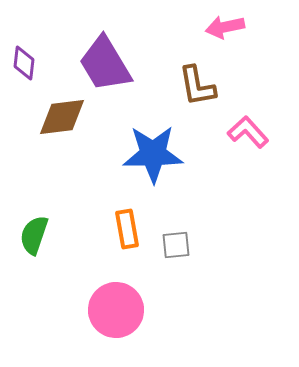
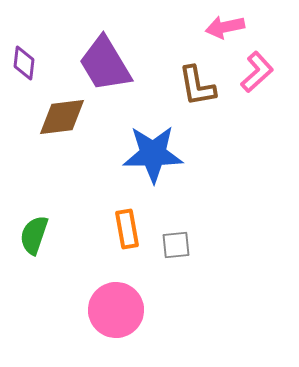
pink L-shape: moved 9 px right, 60 px up; rotated 90 degrees clockwise
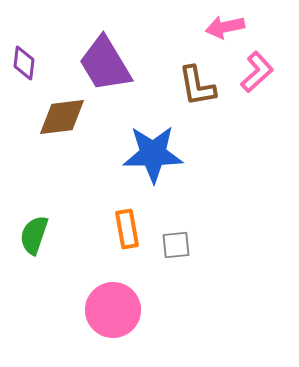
pink circle: moved 3 px left
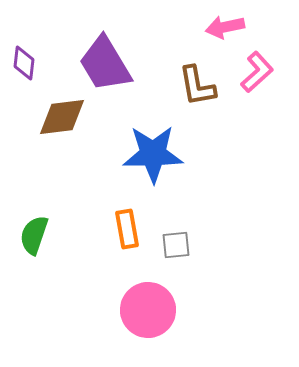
pink circle: moved 35 px right
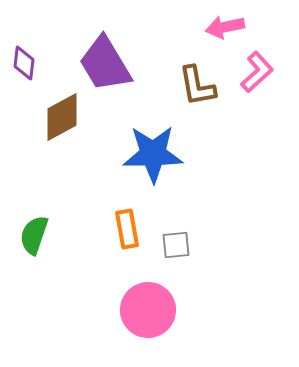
brown diamond: rotated 21 degrees counterclockwise
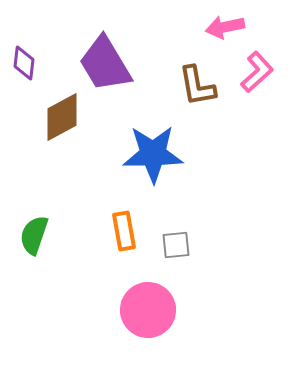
orange rectangle: moved 3 px left, 2 px down
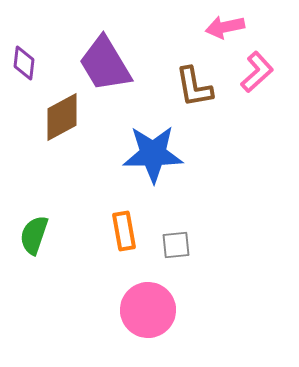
brown L-shape: moved 3 px left, 1 px down
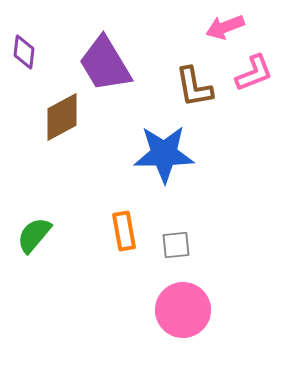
pink arrow: rotated 9 degrees counterclockwise
purple diamond: moved 11 px up
pink L-shape: moved 3 px left, 1 px down; rotated 21 degrees clockwise
blue star: moved 11 px right
green semicircle: rotated 21 degrees clockwise
pink circle: moved 35 px right
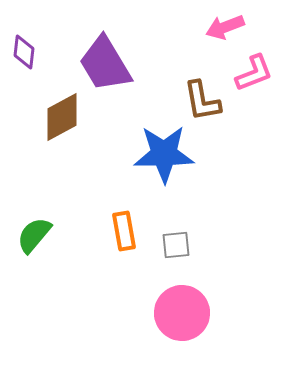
brown L-shape: moved 8 px right, 14 px down
pink circle: moved 1 px left, 3 px down
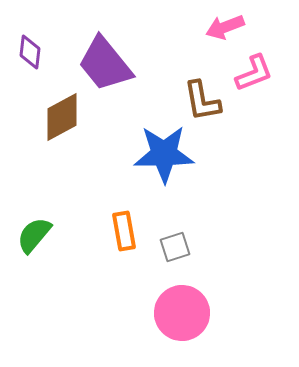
purple diamond: moved 6 px right
purple trapezoid: rotated 8 degrees counterclockwise
gray square: moved 1 px left, 2 px down; rotated 12 degrees counterclockwise
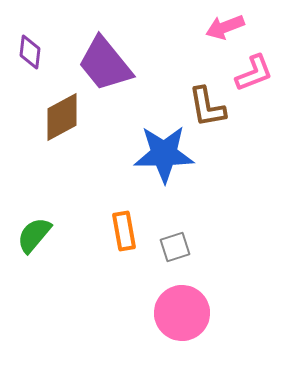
brown L-shape: moved 5 px right, 6 px down
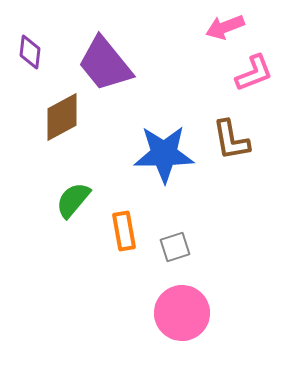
brown L-shape: moved 24 px right, 33 px down
green semicircle: moved 39 px right, 35 px up
